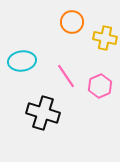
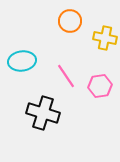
orange circle: moved 2 px left, 1 px up
pink hexagon: rotated 15 degrees clockwise
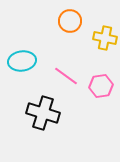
pink line: rotated 20 degrees counterclockwise
pink hexagon: moved 1 px right
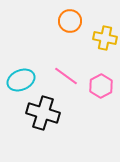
cyan ellipse: moved 1 px left, 19 px down; rotated 16 degrees counterclockwise
pink hexagon: rotated 20 degrees counterclockwise
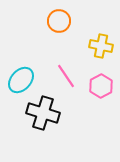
orange circle: moved 11 px left
yellow cross: moved 4 px left, 8 px down
pink line: rotated 20 degrees clockwise
cyan ellipse: rotated 24 degrees counterclockwise
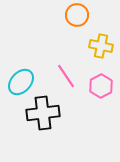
orange circle: moved 18 px right, 6 px up
cyan ellipse: moved 2 px down
black cross: rotated 24 degrees counterclockwise
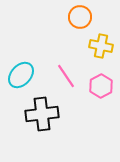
orange circle: moved 3 px right, 2 px down
cyan ellipse: moved 7 px up
black cross: moved 1 px left, 1 px down
